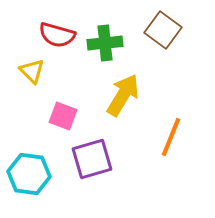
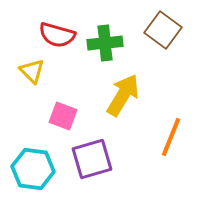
cyan hexagon: moved 4 px right, 5 px up
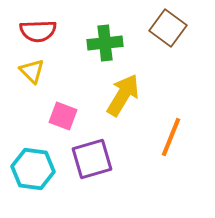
brown square: moved 5 px right, 2 px up
red semicircle: moved 19 px left, 4 px up; rotated 18 degrees counterclockwise
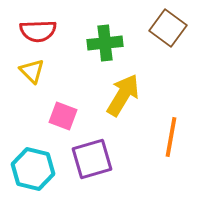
orange line: rotated 12 degrees counterclockwise
cyan hexagon: rotated 6 degrees clockwise
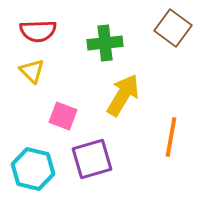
brown square: moved 5 px right
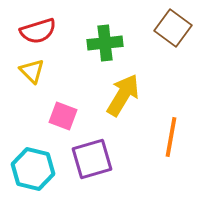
red semicircle: rotated 15 degrees counterclockwise
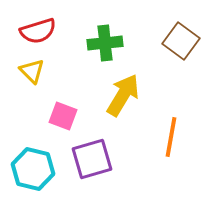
brown square: moved 8 px right, 13 px down
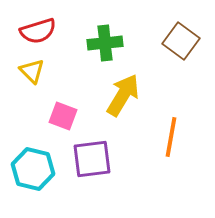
purple square: rotated 9 degrees clockwise
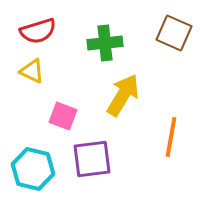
brown square: moved 7 px left, 8 px up; rotated 12 degrees counterclockwise
yellow triangle: rotated 20 degrees counterclockwise
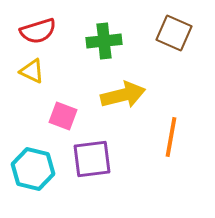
green cross: moved 1 px left, 2 px up
yellow arrow: rotated 45 degrees clockwise
